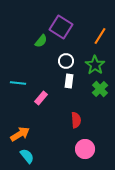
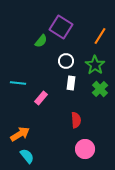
white rectangle: moved 2 px right, 2 px down
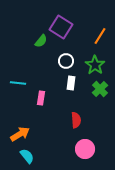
pink rectangle: rotated 32 degrees counterclockwise
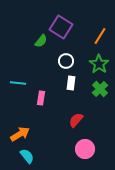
green star: moved 4 px right, 1 px up
red semicircle: rotated 133 degrees counterclockwise
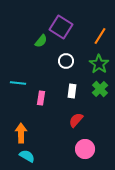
white rectangle: moved 1 px right, 8 px down
orange arrow: moved 1 px right, 1 px up; rotated 60 degrees counterclockwise
cyan semicircle: rotated 21 degrees counterclockwise
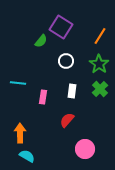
pink rectangle: moved 2 px right, 1 px up
red semicircle: moved 9 px left
orange arrow: moved 1 px left
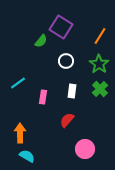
cyan line: rotated 42 degrees counterclockwise
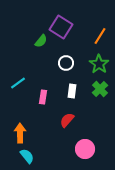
white circle: moved 2 px down
cyan semicircle: rotated 21 degrees clockwise
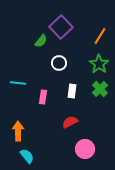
purple square: rotated 15 degrees clockwise
white circle: moved 7 px left
cyan line: rotated 42 degrees clockwise
red semicircle: moved 3 px right, 2 px down; rotated 21 degrees clockwise
orange arrow: moved 2 px left, 2 px up
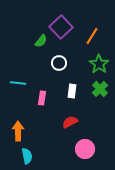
orange line: moved 8 px left
pink rectangle: moved 1 px left, 1 px down
cyan semicircle: rotated 28 degrees clockwise
